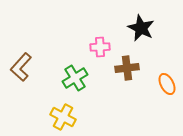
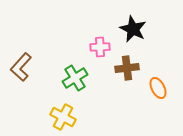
black star: moved 8 px left, 1 px down
orange ellipse: moved 9 px left, 4 px down
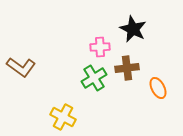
brown L-shape: rotated 96 degrees counterclockwise
green cross: moved 19 px right
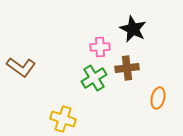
orange ellipse: moved 10 px down; rotated 40 degrees clockwise
yellow cross: moved 2 px down; rotated 10 degrees counterclockwise
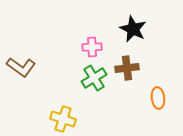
pink cross: moved 8 px left
orange ellipse: rotated 20 degrees counterclockwise
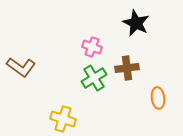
black star: moved 3 px right, 6 px up
pink cross: rotated 24 degrees clockwise
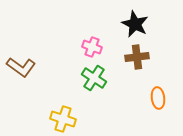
black star: moved 1 px left, 1 px down
brown cross: moved 10 px right, 11 px up
green cross: rotated 25 degrees counterclockwise
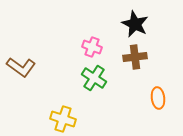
brown cross: moved 2 px left
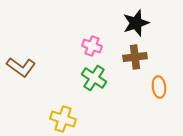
black star: moved 1 px right, 1 px up; rotated 28 degrees clockwise
pink cross: moved 1 px up
orange ellipse: moved 1 px right, 11 px up
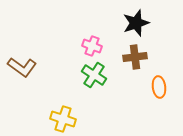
brown L-shape: moved 1 px right
green cross: moved 3 px up
